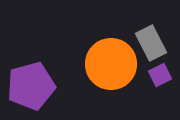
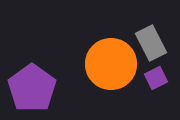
purple square: moved 4 px left, 3 px down
purple pentagon: moved 1 px right, 2 px down; rotated 21 degrees counterclockwise
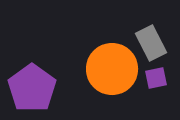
orange circle: moved 1 px right, 5 px down
purple square: rotated 15 degrees clockwise
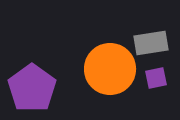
gray rectangle: rotated 72 degrees counterclockwise
orange circle: moved 2 px left
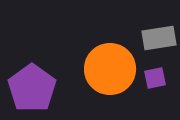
gray rectangle: moved 8 px right, 5 px up
purple square: moved 1 px left
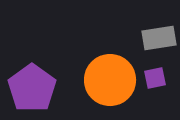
orange circle: moved 11 px down
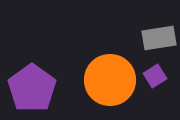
purple square: moved 2 px up; rotated 20 degrees counterclockwise
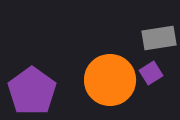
purple square: moved 4 px left, 3 px up
purple pentagon: moved 3 px down
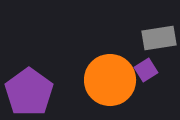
purple square: moved 5 px left, 3 px up
purple pentagon: moved 3 px left, 1 px down
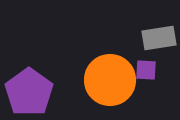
purple square: rotated 35 degrees clockwise
